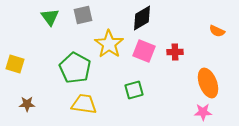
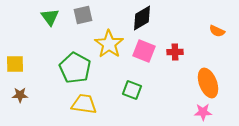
yellow square: rotated 18 degrees counterclockwise
green square: moved 2 px left; rotated 36 degrees clockwise
brown star: moved 7 px left, 9 px up
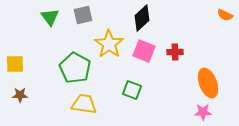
black diamond: rotated 12 degrees counterclockwise
orange semicircle: moved 8 px right, 16 px up
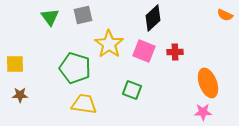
black diamond: moved 11 px right
green pentagon: rotated 12 degrees counterclockwise
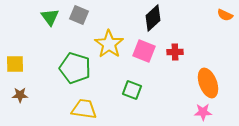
gray square: moved 4 px left; rotated 36 degrees clockwise
yellow trapezoid: moved 5 px down
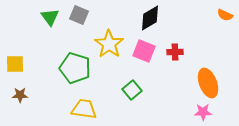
black diamond: moved 3 px left; rotated 12 degrees clockwise
green square: rotated 30 degrees clockwise
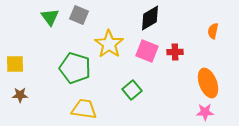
orange semicircle: moved 12 px left, 16 px down; rotated 77 degrees clockwise
pink square: moved 3 px right
pink star: moved 2 px right
